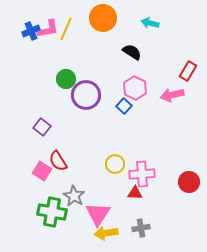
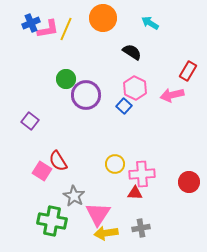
cyan arrow: rotated 18 degrees clockwise
blue cross: moved 8 px up
purple square: moved 12 px left, 6 px up
green cross: moved 9 px down
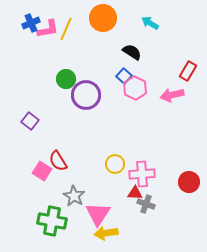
blue square: moved 30 px up
gray cross: moved 5 px right, 24 px up; rotated 30 degrees clockwise
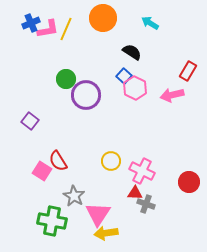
yellow circle: moved 4 px left, 3 px up
pink cross: moved 3 px up; rotated 30 degrees clockwise
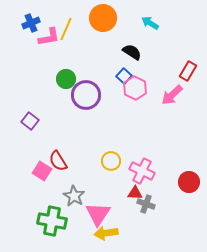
pink L-shape: moved 1 px right, 8 px down
pink arrow: rotated 30 degrees counterclockwise
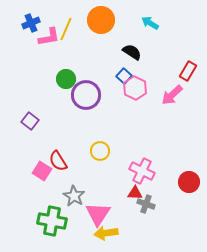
orange circle: moved 2 px left, 2 px down
yellow circle: moved 11 px left, 10 px up
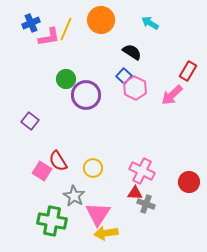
yellow circle: moved 7 px left, 17 px down
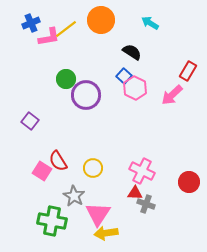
yellow line: rotated 30 degrees clockwise
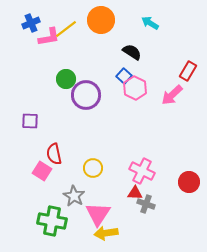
purple square: rotated 36 degrees counterclockwise
red semicircle: moved 4 px left, 7 px up; rotated 20 degrees clockwise
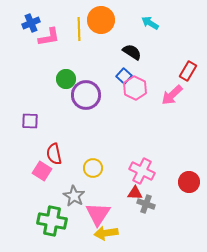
yellow line: moved 13 px right; rotated 55 degrees counterclockwise
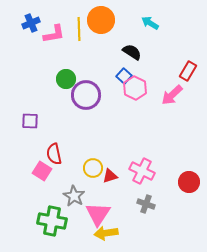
pink L-shape: moved 5 px right, 3 px up
red triangle: moved 25 px left, 17 px up; rotated 21 degrees counterclockwise
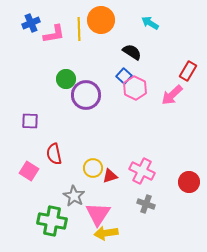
pink square: moved 13 px left
